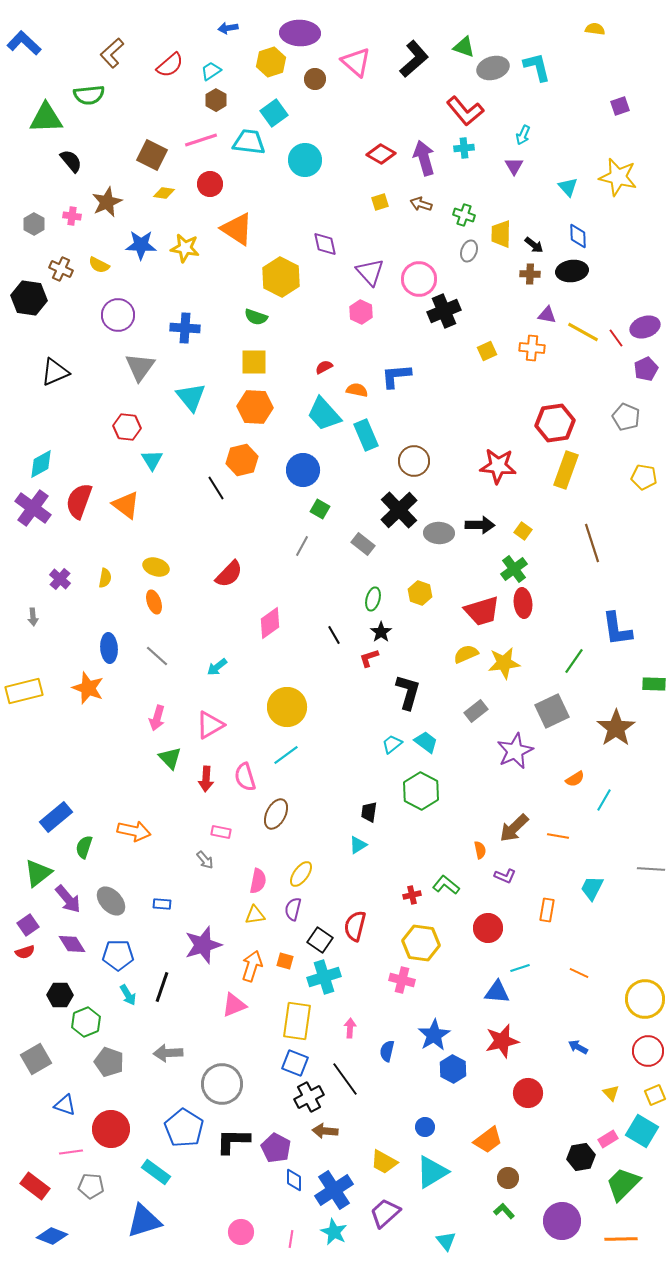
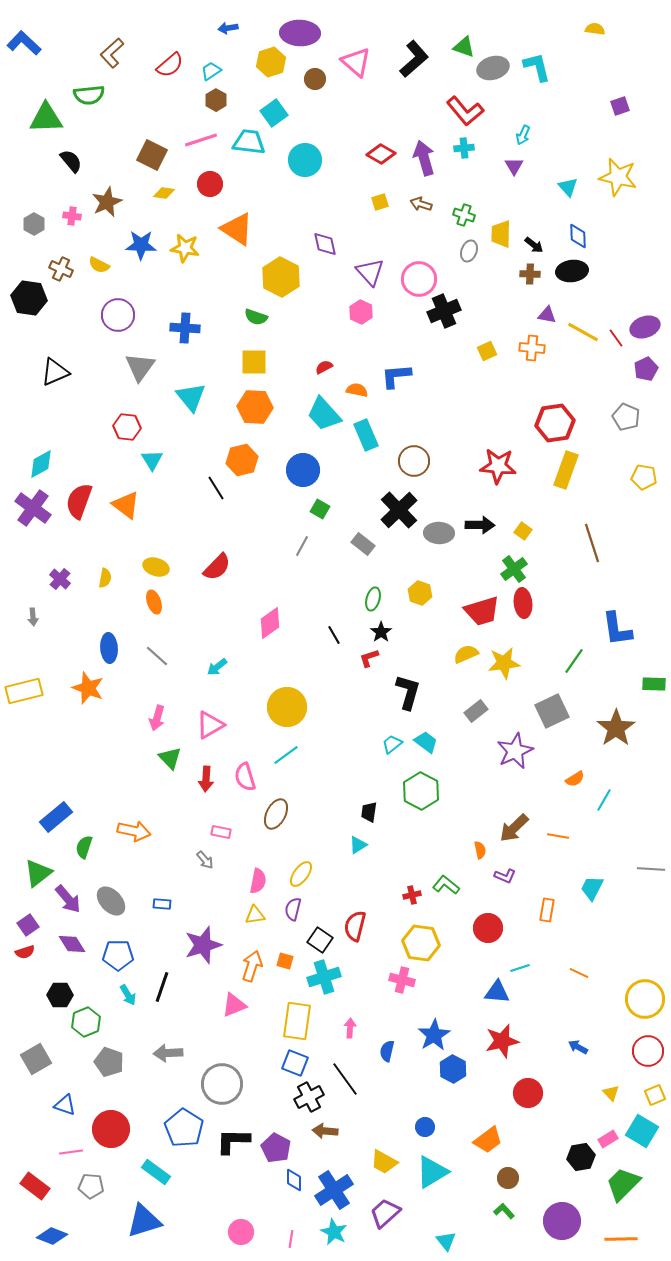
red semicircle at (229, 574): moved 12 px left, 7 px up
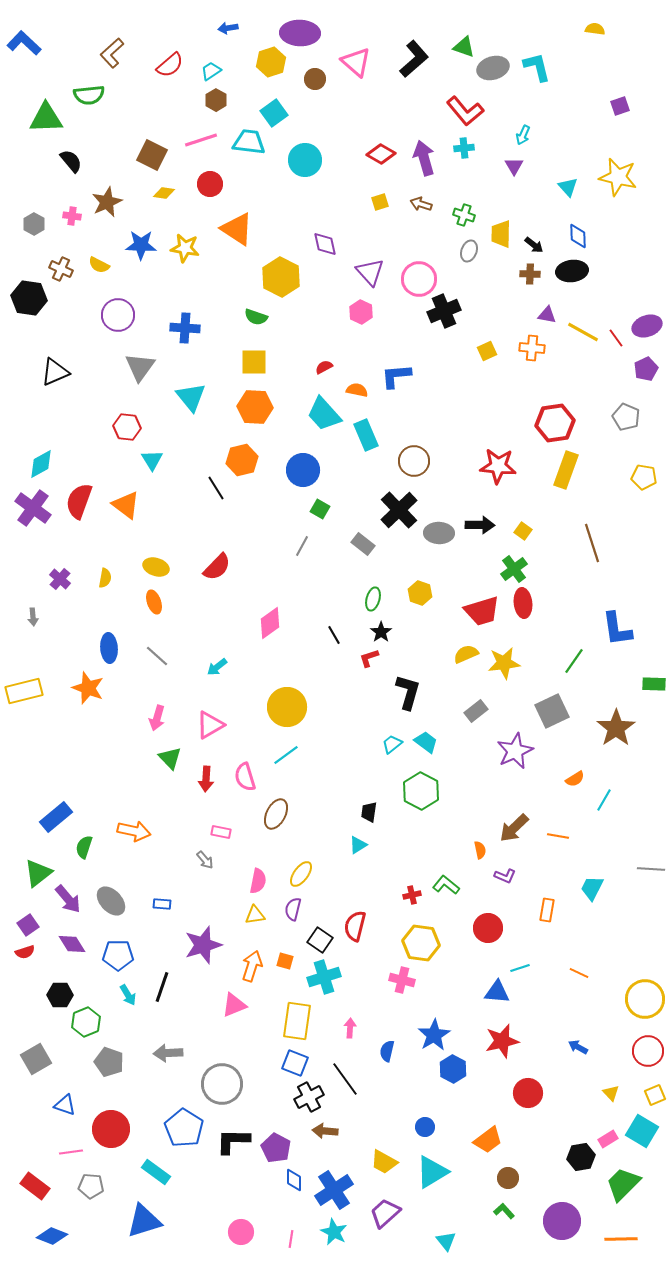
purple ellipse at (645, 327): moved 2 px right, 1 px up
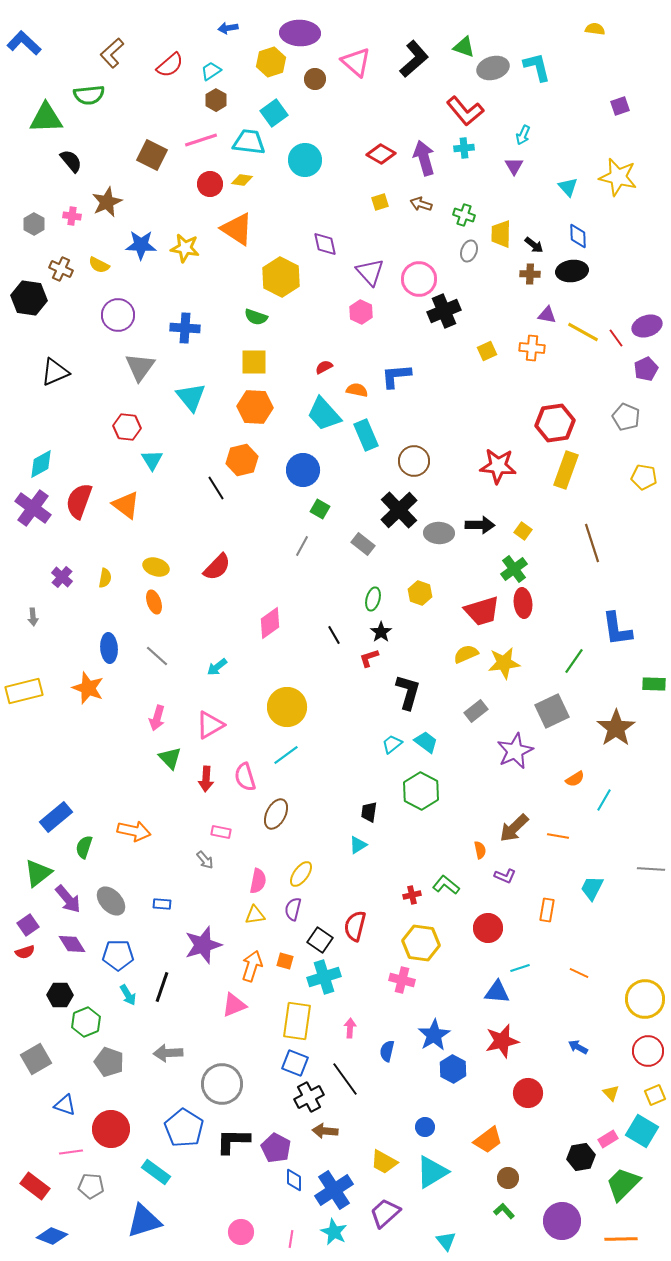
yellow diamond at (164, 193): moved 78 px right, 13 px up
purple cross at (60, 579): moved 2 px right, 2 px up
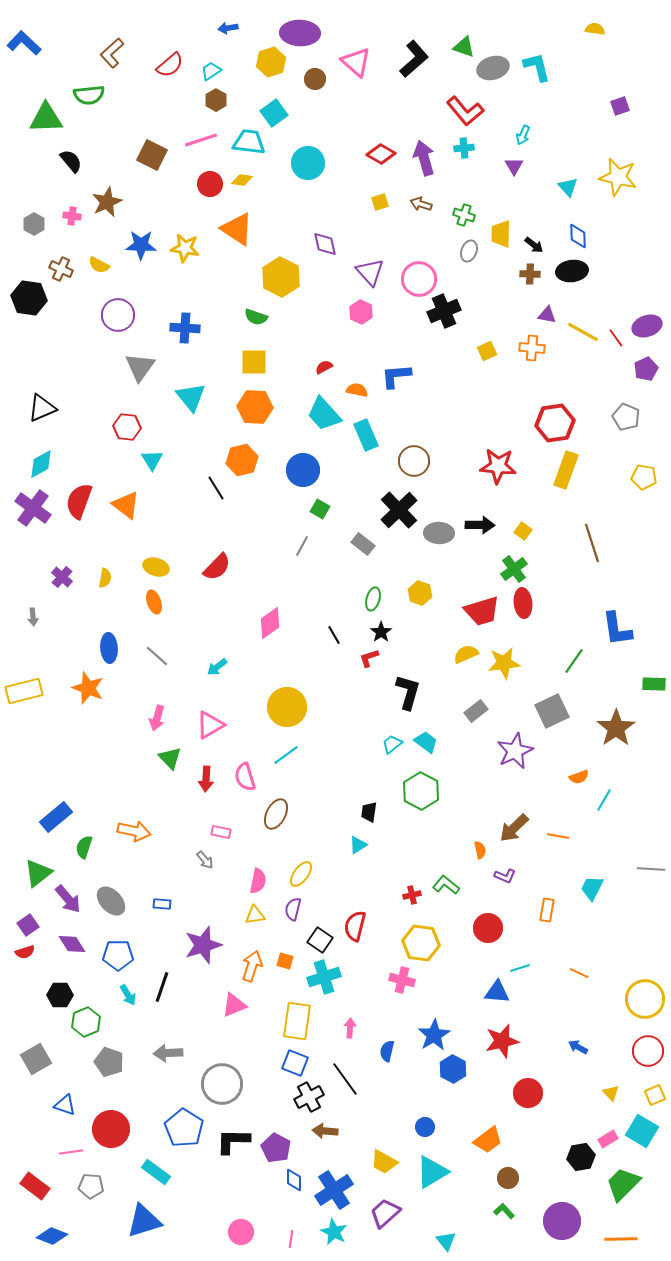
cyan circle at (305, 160): moved 3 px right, 3 px down
black triangle at (55, 372): moved 13 px left, 36 px down
orange semicircle at (575, 779): moved 4 px right, 2 px up; rotated 12 degrees clockwise
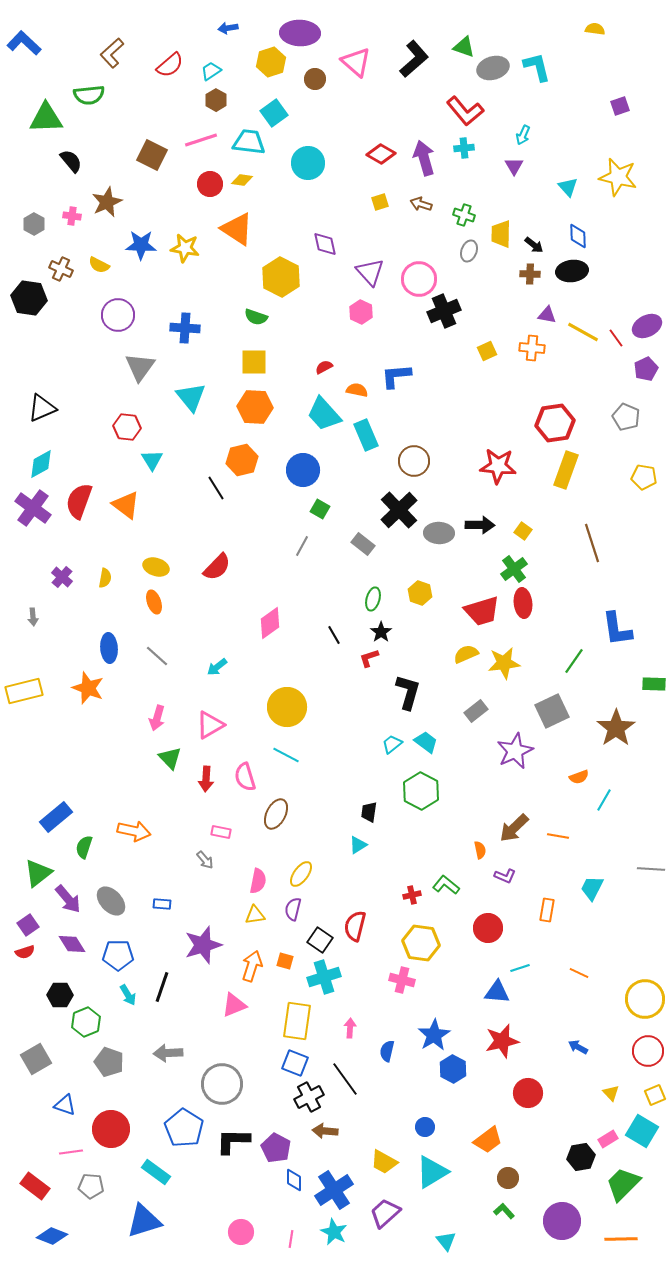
purple ellipse at (647, 326): rotated 8 degrees counterclockwise
cyan line at (286, 755): rotated 64 degrees clockwise
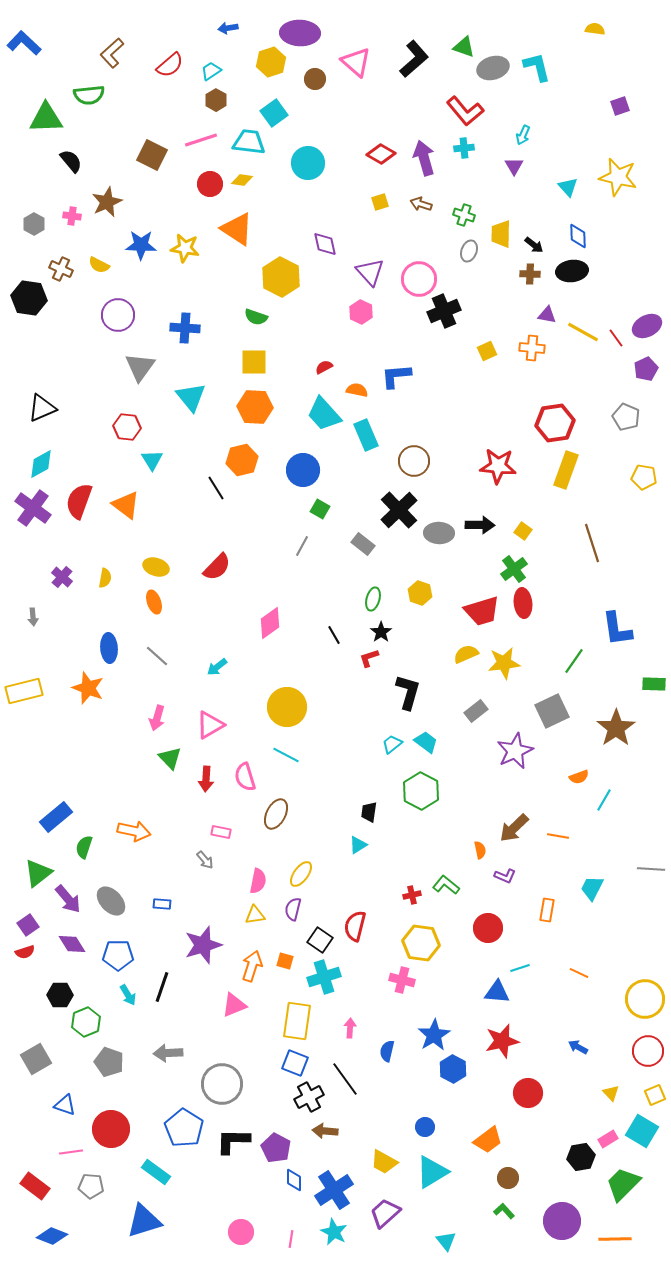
orange line at (621, 1239): moved 6 px left
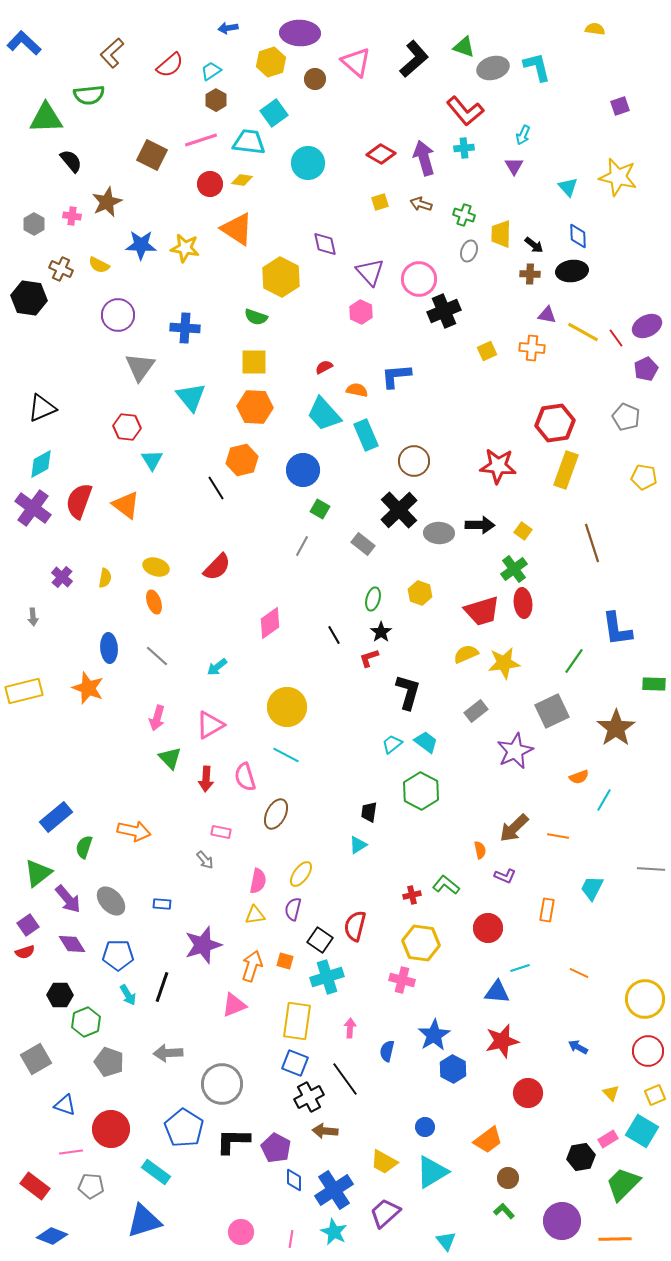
cyan cross at (324, 977): moved 3 px right
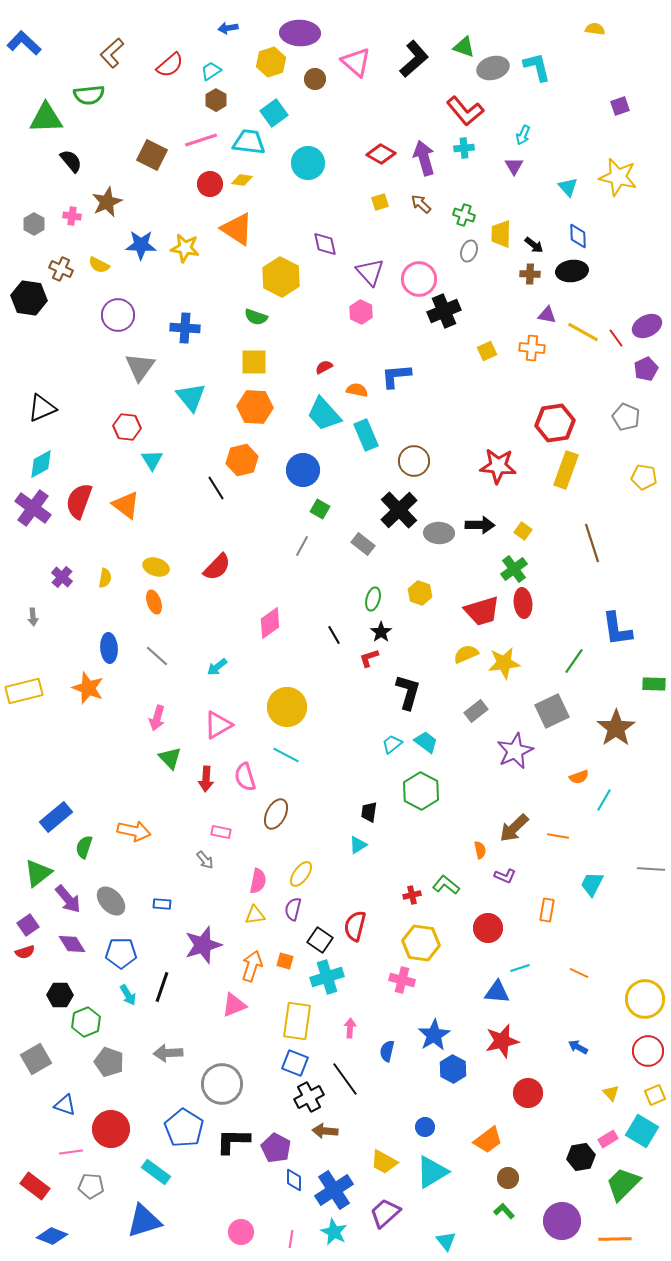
brown arrow at (421, 204): rotated 25 degrees clockwise
pink triangle at (210, 725): moved 8 px right
cyan trapezoid at (592, 888): moved 4 px up
blue pentagon at (118, 955): moved 3 px right, 2 px up
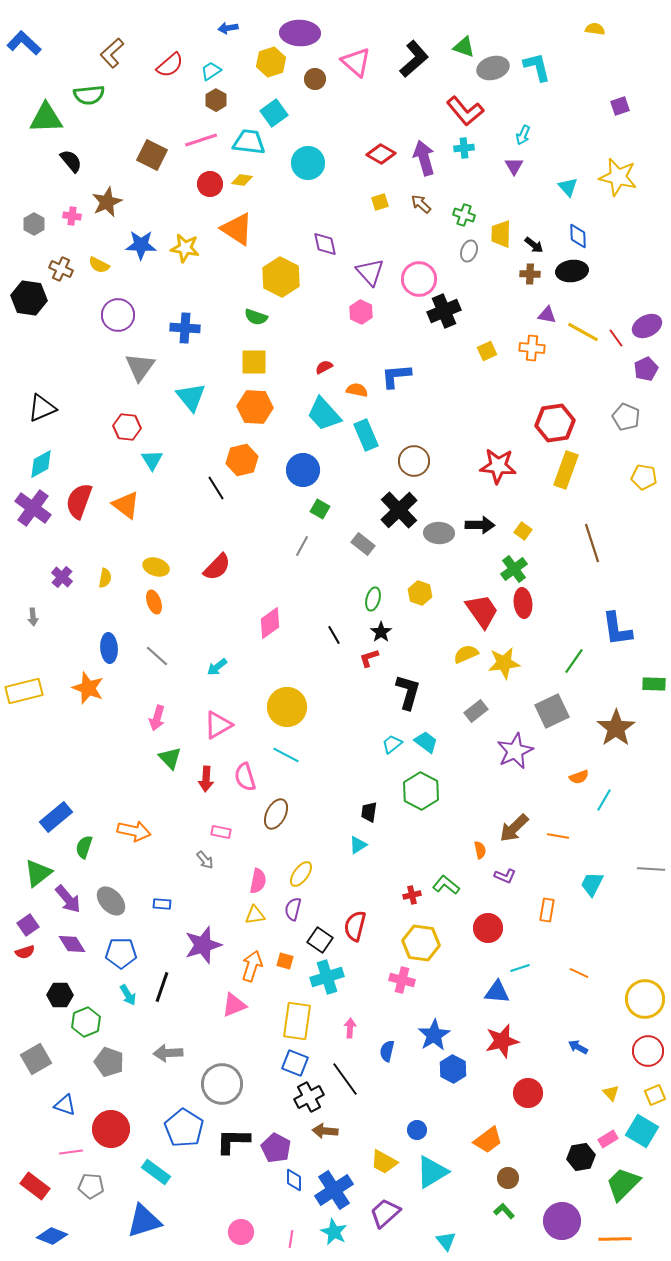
red trapezoid at (482, 611): rotated 108 degrees counterclockwise
blue circle at (425, 1127): moved 8 px left, 3 px down
